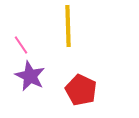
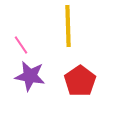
purple star: rotated 16 degrees counterclockwise
red pentagon: moved 1 px left, 9 px up; rotated 12 degrees clockwise
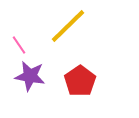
yellow line: rotated 48 degrees clockwise
pink line: moved 2 px left
